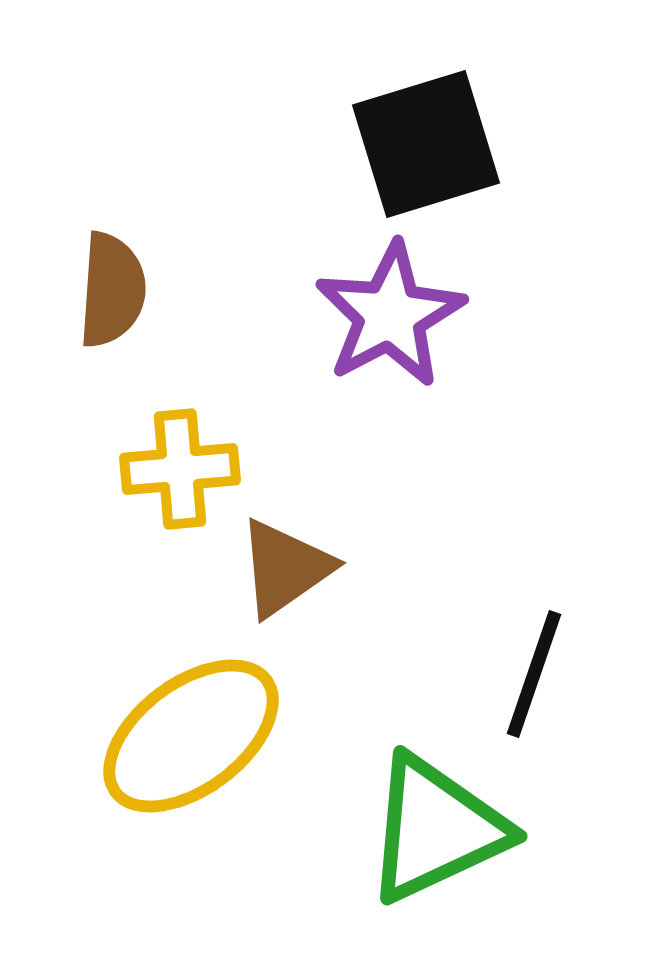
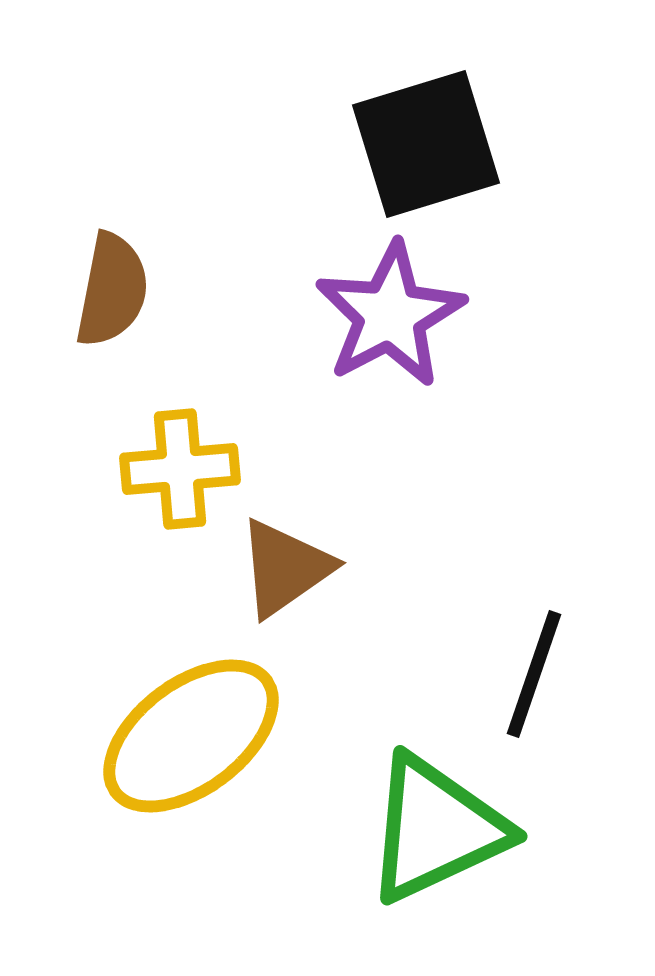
brown semicircle: rotated 7 degrees clockwise
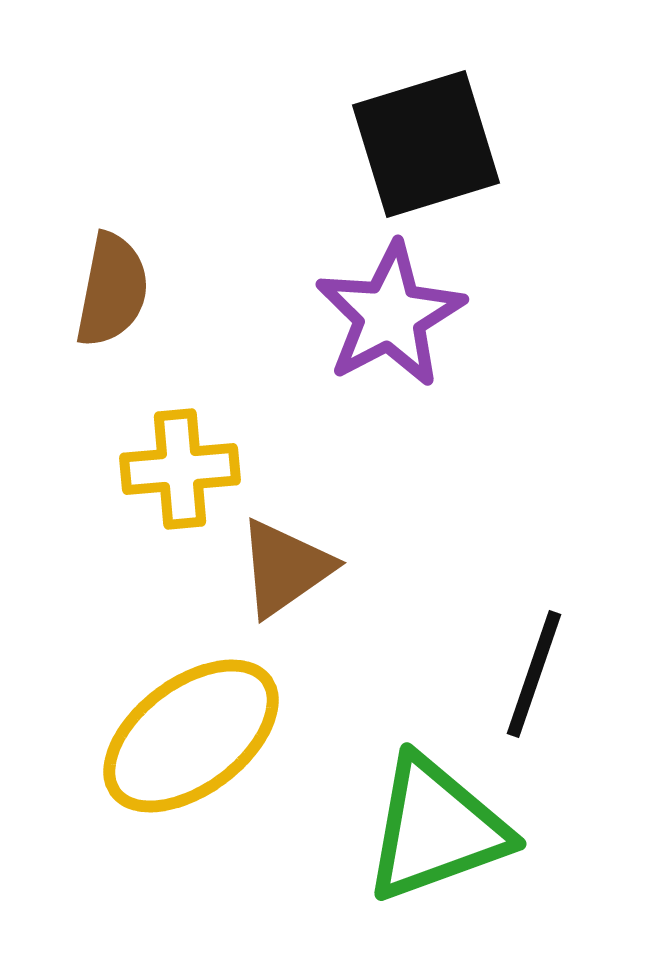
green triangle: rotated 5 degrees clockwise
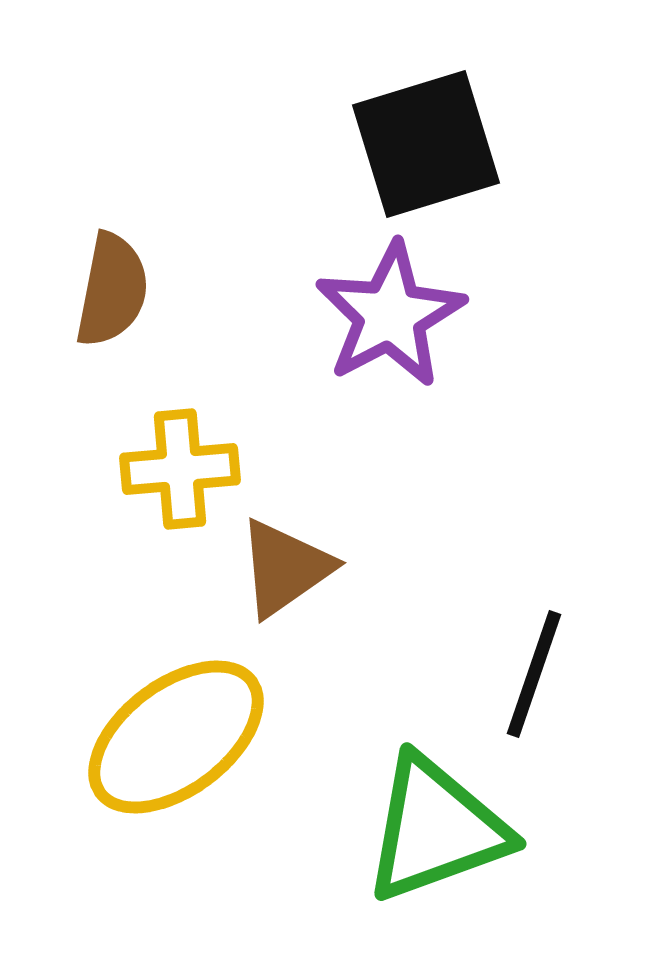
yellow ellipse: moved 15 px left, 1 px down
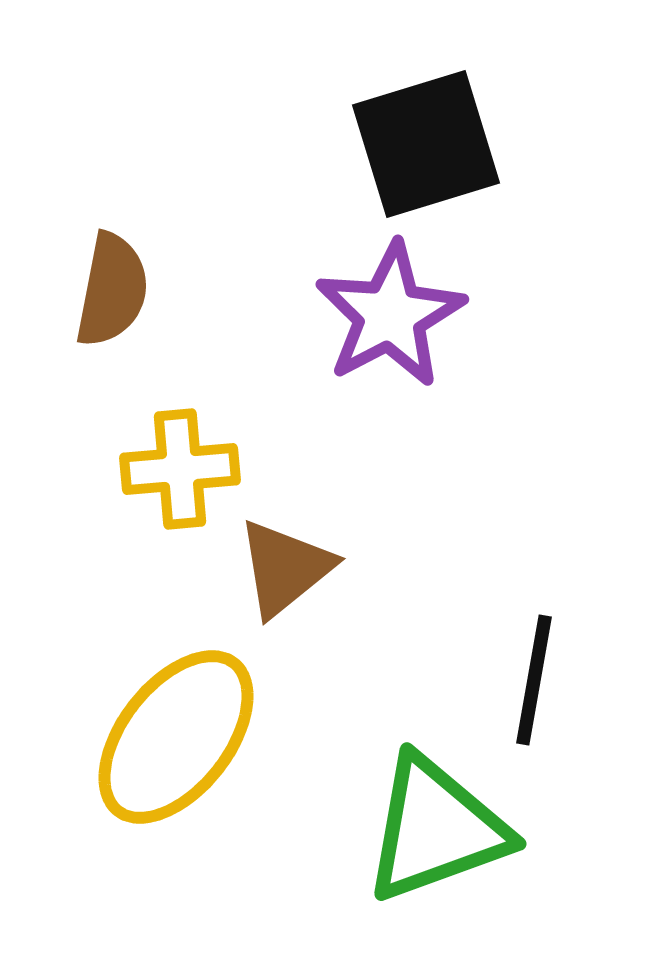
brown triangle: rotated 4 degrees counterclockwise
black line: moved 6 px down; rotated 9 degrees counterclockwise
yellow ellipse: rotated 15 degrees counterclockwise
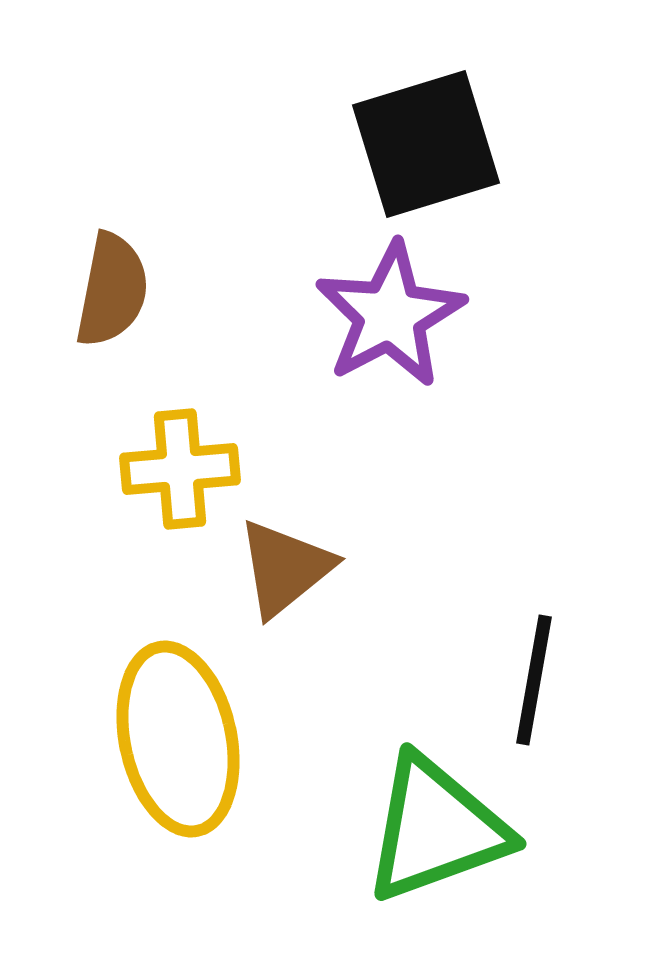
yellow ellipse: moved 2 px right, 2 px down; rotated 50 degrees counterclockwise
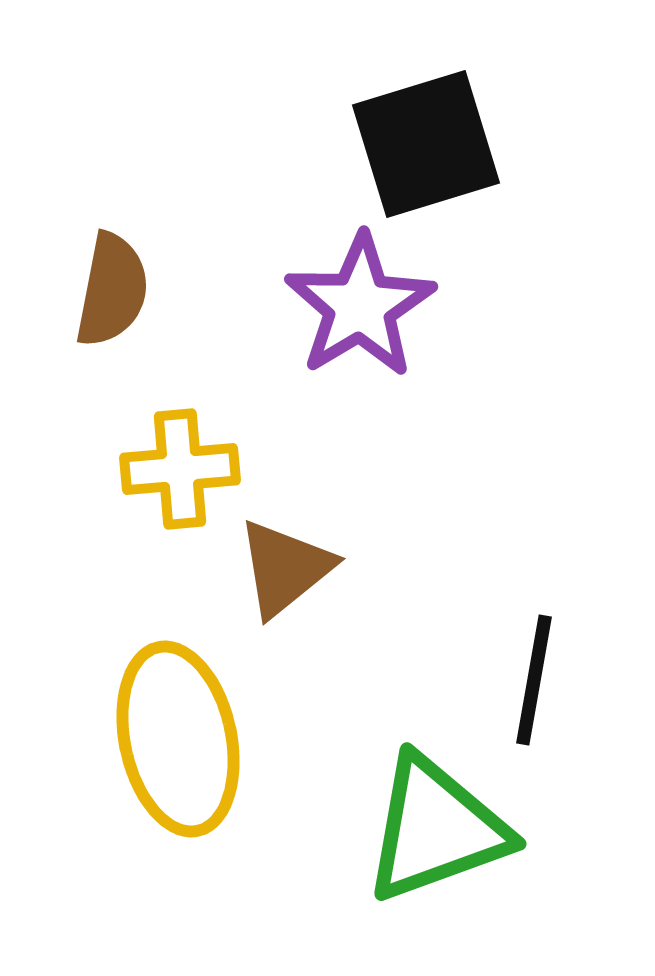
purple star: moved 30 px left, 9 px up; rotated 3 degrees counterclockwise
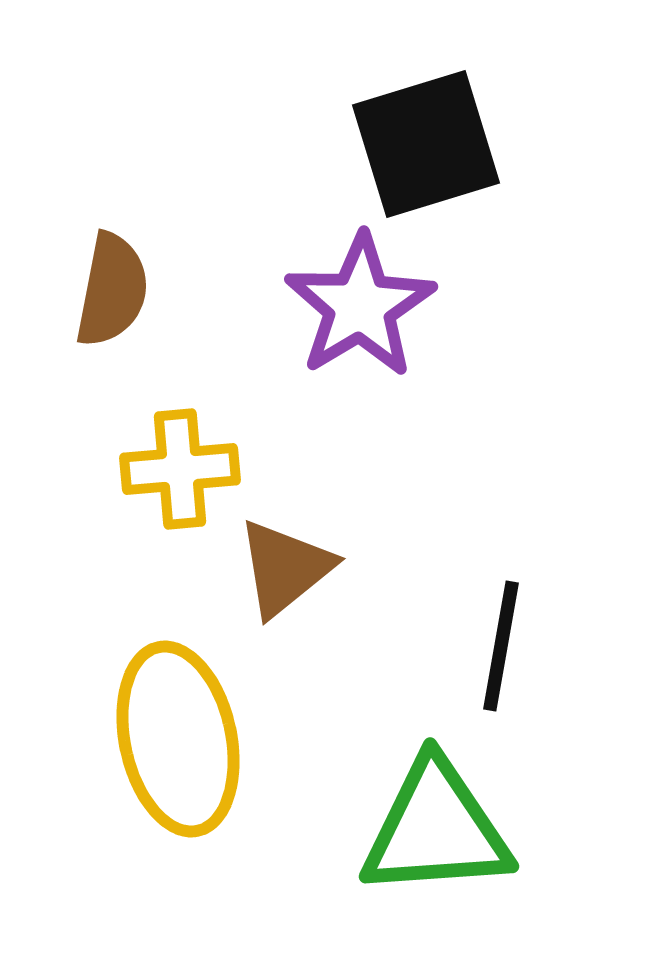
black line: moved 33 px left, 34 px up
green triangle: rotated 16 degrees clockwise
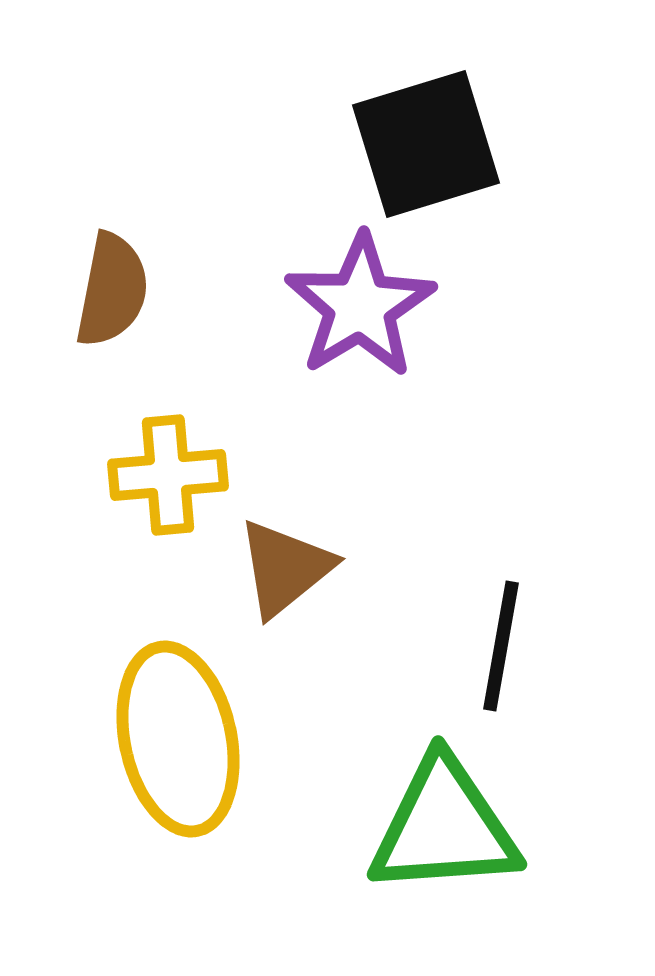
yellow cross: moved 12 px left, 6 px down
green triangle: moved 8 px right, 2 px up
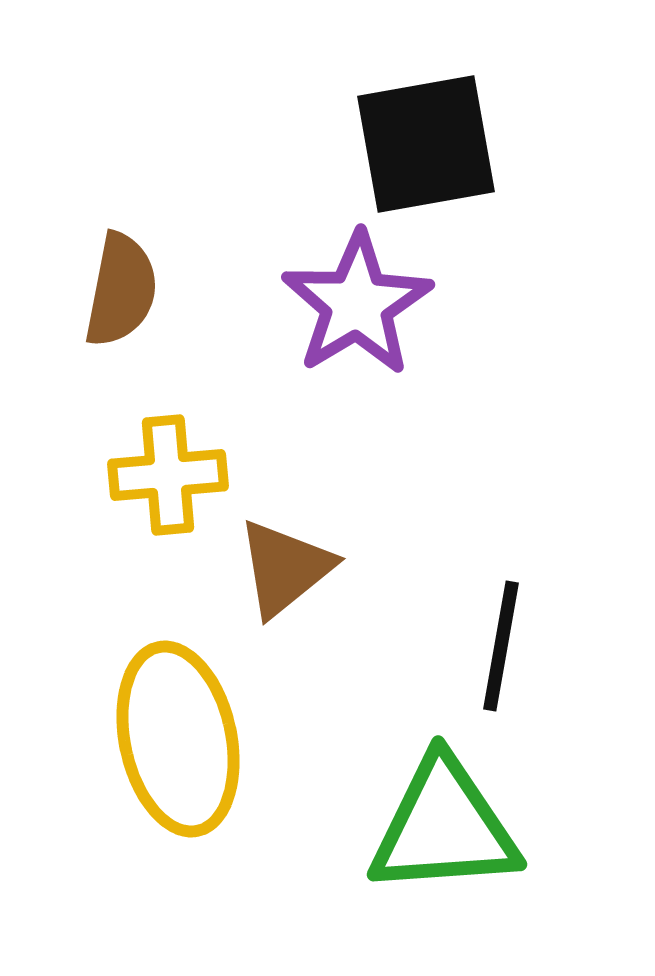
black square: rotated 7 degrees clockwise
brown semicircle: moved 9 px right
purple star: moved 3 px left, 2 px up
